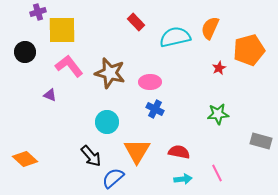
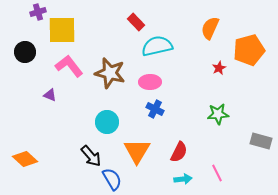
cyan semicircle: moved 18 px left, 9 px down
red semicircle: rotated 105 degrees clockwise
blue semicircle: moved 1 px left, 1 px down; rotated 100 degrees clockwise
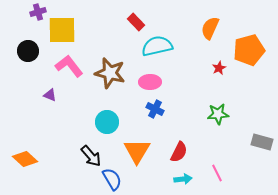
black circle: moved 3 px right, 1 px up
gray rectangle: moved 1 px right, 1 px down
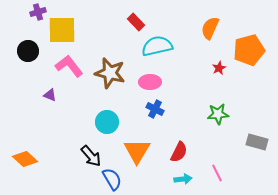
gray rectangle: moved 5 px left
